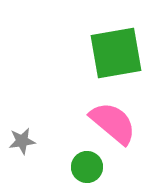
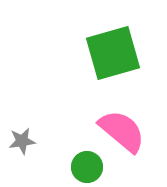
green square: moved 3 px left; rotated 6 degrees counterclockwise
pink semicircle: moved 9 px right, 8 px down
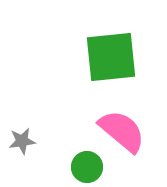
green square: moved 2 px left, 4 px down; rotated 10 degrees clockwise
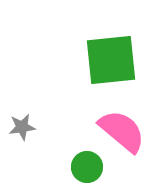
green square: moved 3 px down
gray star: moved 14 px up
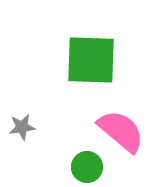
green square: moved 20 px left; rotated 8 degrees clockwise
pink semicircle: moved 1 px left
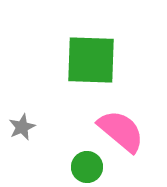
gray star: rotated 16 degrees counterclockwise
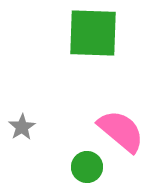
green square: moved 2 px right, 27 px up
gray star: rotated 8 degrees counterclockwise
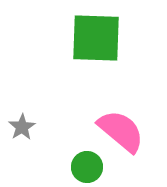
green square: moved 3 px right, 5 px down
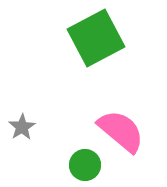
green square: rotated 30 degrees counterclockwise
green circle: moved 2 px left, 2 px up
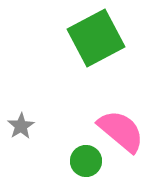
gray star: moved 1 px left, 1 px up
green circle: moved 1 px right, 4 px up
